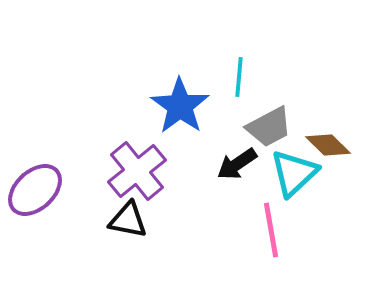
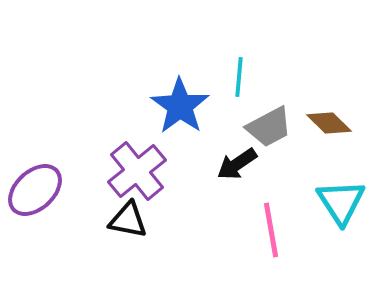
brown diamond: moved 1 px right, 22 px up
cyan triangle: moved 47 px right, 29 px down; rotated 20 degrees counterclockwise
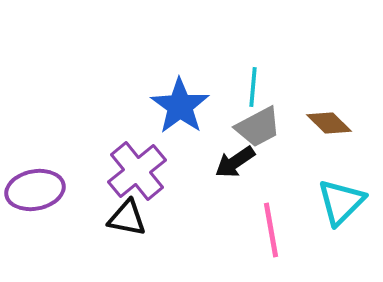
cyan line: moved 14 px right, 10 px down
gray trapezoid: moved 11 px left
black arrow: moved 2 px left, 2 px up
purple ellipse: rotated 32 degrees clockwise
cyan triangle: rotated 18 degrees clockwise
black triangle: moved 1 px left, 2 px up
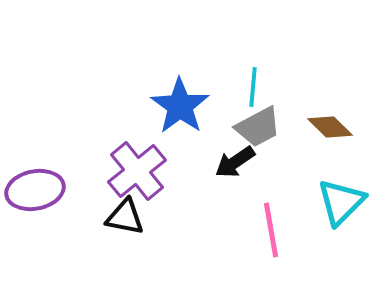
brown diamond: moved 1 px right, 4 px down
black triangle: moved 2 px left, 1 px up
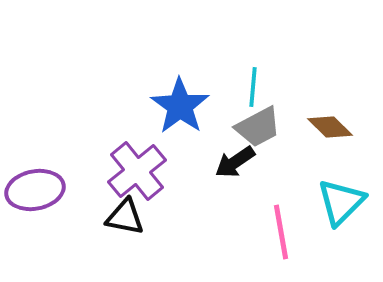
pink line: moved 10 px right, 2 px down
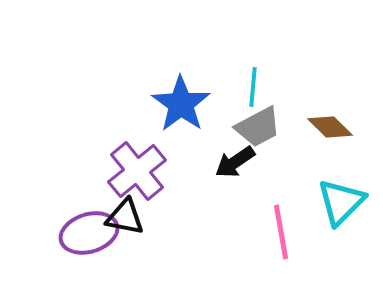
blue star: moved 1 px right, 2 px up
purple ellipse: moved 54 px right, 43 px down; rotated 6 degrees counterclockwise
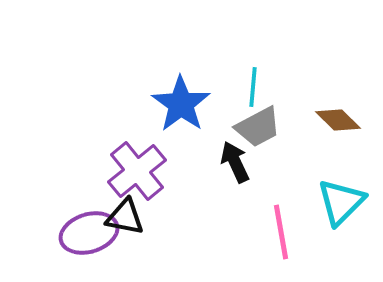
brown diamond: moved 8 px right, 7 px up
black arrow: rotated 99 degrees clockwise
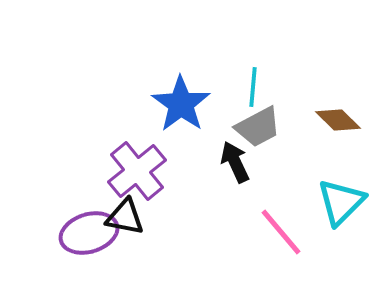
pink line: rotated 30 degrees counterclockwise
